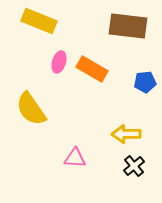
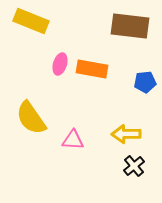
yellow rectangle: moved 8 px left
brown rectangle: moved 2 px right
pink ellipse: moved 1 px right, 2 px down
orange rectangle: rotated 20 degrees counterclockwise
yellow semicircle: moved 9 px down
pink triangle: moved 2 px left, 18 px up
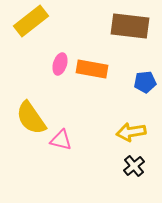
yellow rectangle: rotated 60 degrees counterclockwise
yellow arrow: moved 5 px right, 2 px up; rotated 8 degrees counterclockwise
pink triangle: moved 12 px left; rotated 10 degrees clockwise
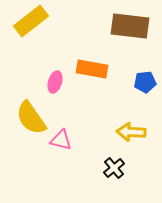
pink ellipse: moved 5 px left, 18 px down
yellow arrow: rotated 12 degrees clockwise
black cross: moved 20 px left, 2 px down
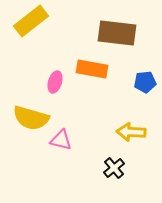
brown rectangle: moved 13 px left, 7 px down
yellow semicircle: rotated 39 degrees counterclockwise
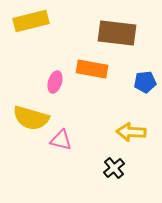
yellow rectangle: rotated 24 degrees clockwise
